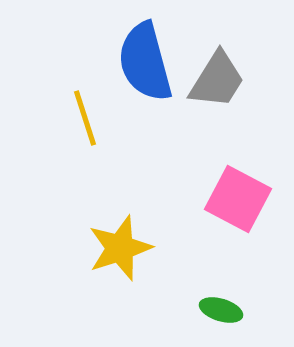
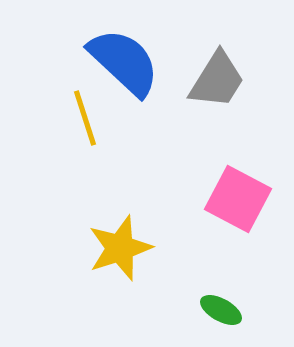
blue semicircle: moved 21 px left; rotated 148 degrees clockwise
green ellipse: rotated 12 degrees clockwise
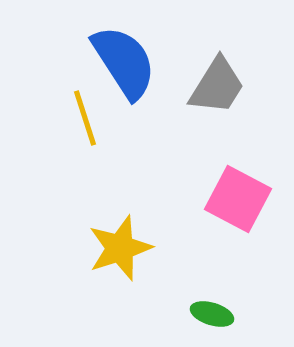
blue semicircle: rotated 14 degrees clockwise
gray trapezoid: moved 6 px down
green ellipse: moved 9 px left, 4 px down; rotated 12 degrees counterclockwise
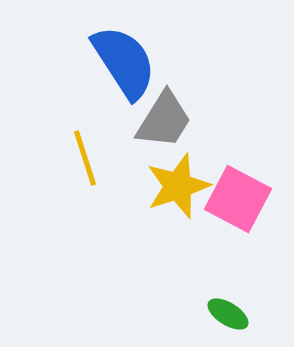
gray trapezoid: moved 53 px left, 34 px down
yellow line: moved 40 px down
yellow star: moved 58 px right, 62 px up
green ellipse: moved 16 px right; rotated 15 degrees clockwise
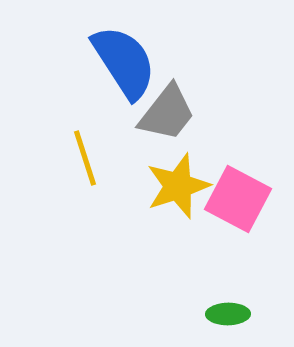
gray trapezoid: moved 3 px right, 7 px up; rotated 6 degrees clockwise
green ellipse: rotated 33 degrees counterclockwise
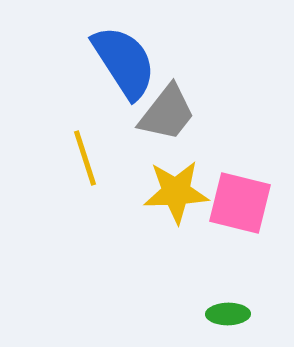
yellow star: moved 2 px left, 6 px down; rotated 16 degrees clockwise
pink square: moved 2 px right, 4 px down; rotated 14 degrees counterclockwise
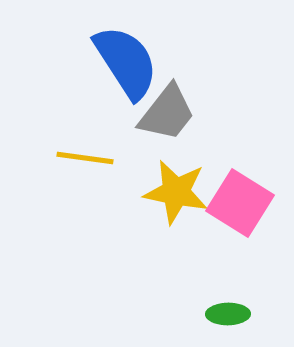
blue semicircle: moved 2 px right
yellow line: rotated 64 degrees counterclockwise
yellow star: rotated 14 degrees clockwise
pink square: rotated 18 degrees clockwise
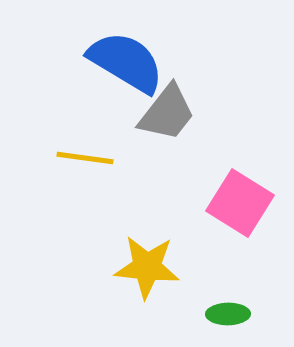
blue semicircle: rotated 26 degrees counterclockwise
yellow star: moved 29 px left, 75 px down; rotated 6 degrees counterclockwise
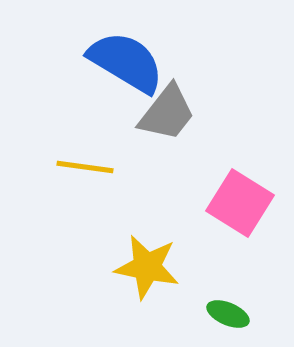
yellow line: moved 9 px down
yellow star: rotated 6 degrees clockwise
green ellipse: rotated 24 degrees clockwise
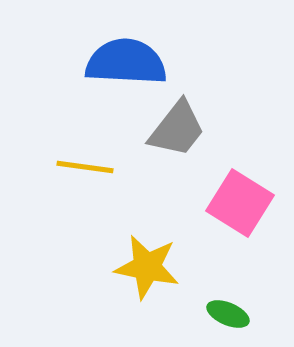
blue semicircle: rotated 28 degrees counterclockwise
gray trapezoid: moved 10 px right, 16 px down
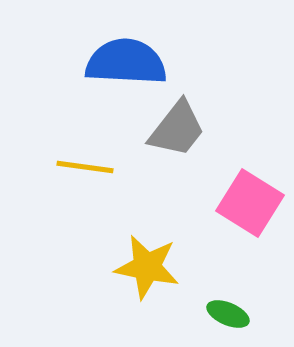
pink square: moved 10 px right
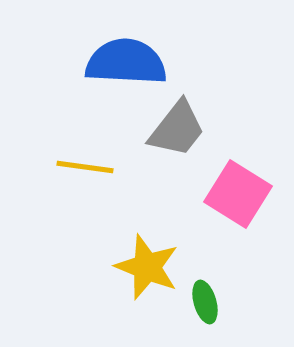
pink square: moved 12 px left, 9 px up
yellow star: rotated 10 degrees clockwise
green ellipse: moved 23 px left, 12 px up; rotated 51 degrees clockwise
